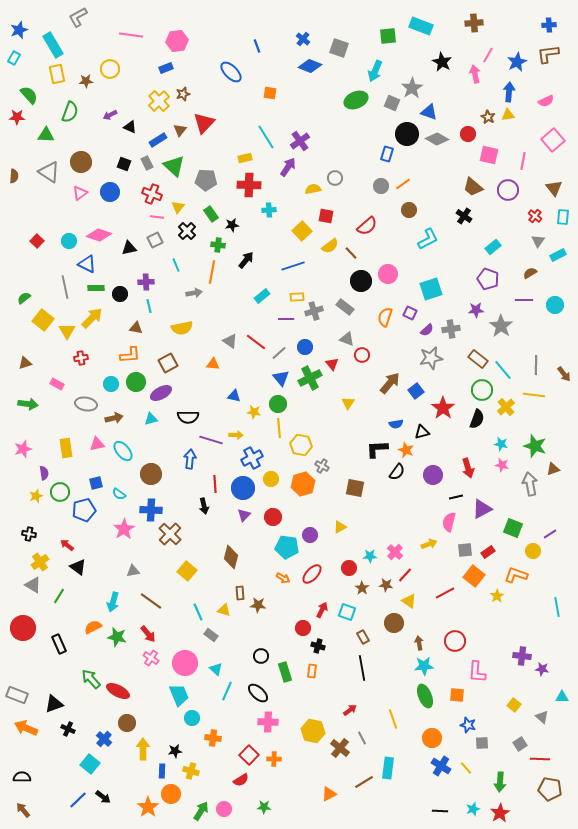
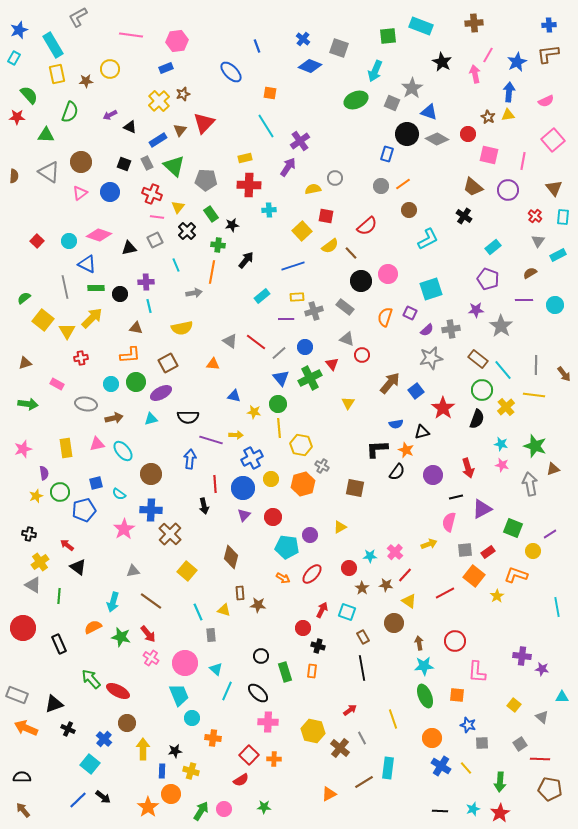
cyan line at (266, 137): moved 11 px up
green line at (59, 596): rotated 28 degrees counterclockwise
gray rectangle at (211, 635): rotated 48 degrees clockwise
green star at (117, 637): moved 4 px right
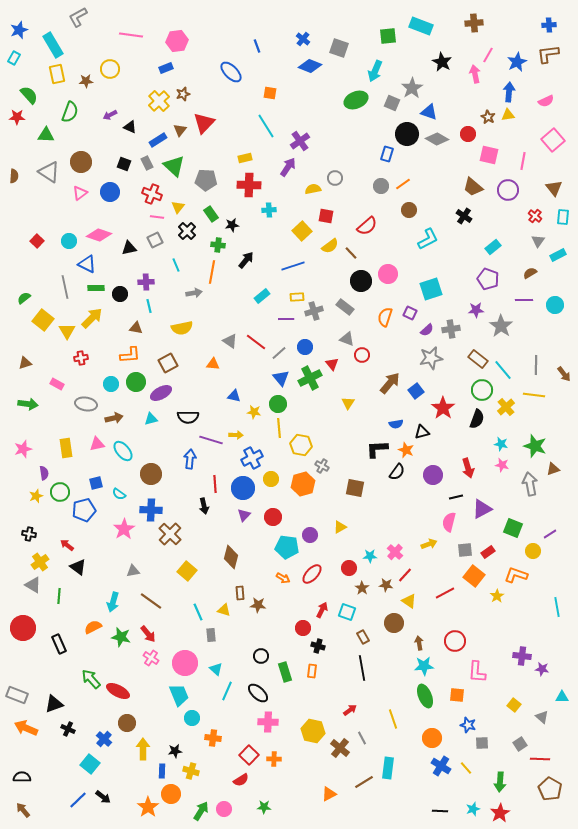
brown pentagon at (550, 789): rotated 20 degrees clockwise
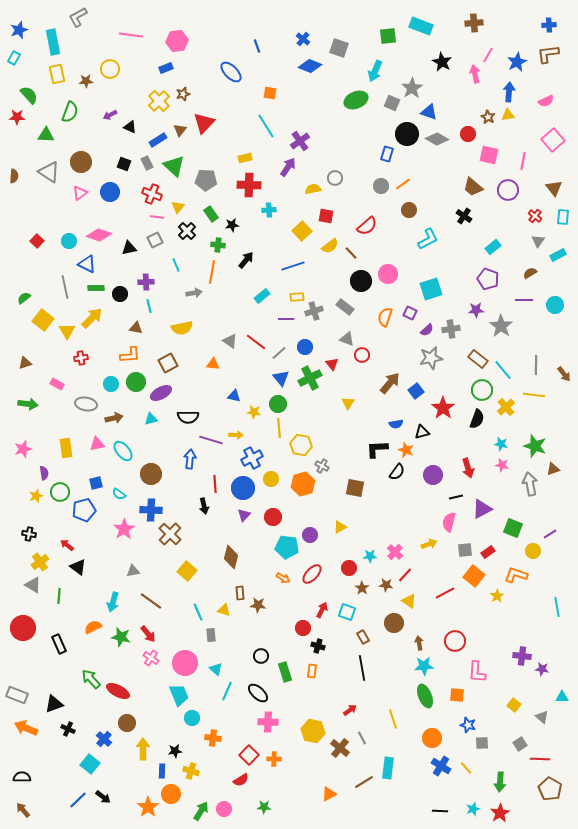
cyan rectangle at (53, 45): moved 3 px up; rotated 20 degrees clockwise
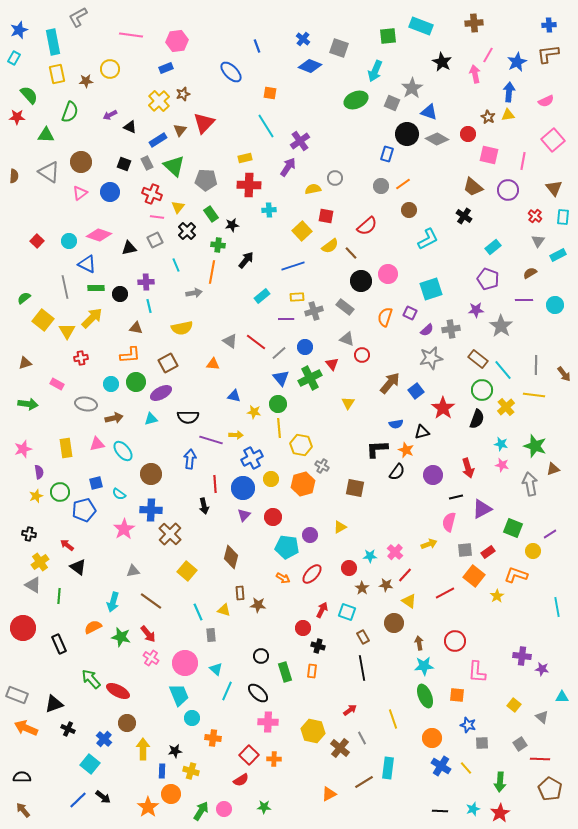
purple semicircle at (44, 473): moved 5 px left, 1 px up
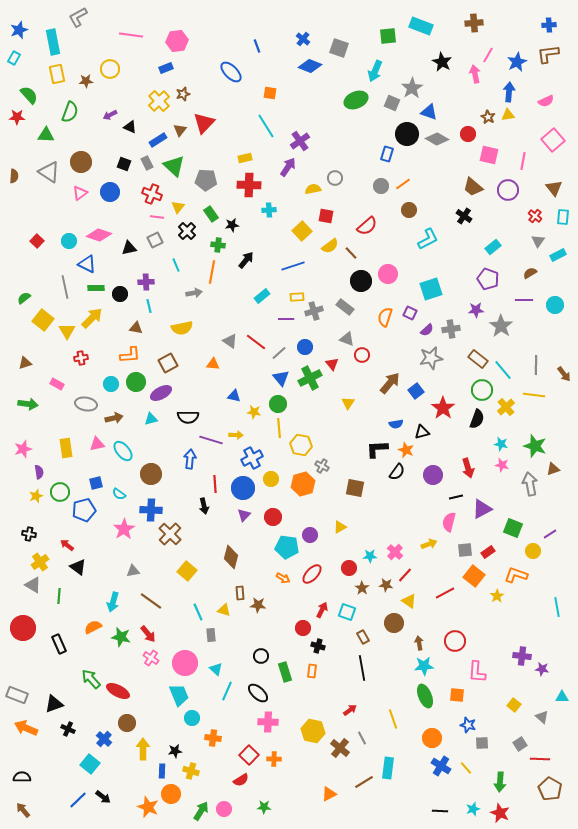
orange star at (148, 807): rotated 15 degrees counterclockwise
red star at (500, 813): rotated 18 degrees counterclockwise
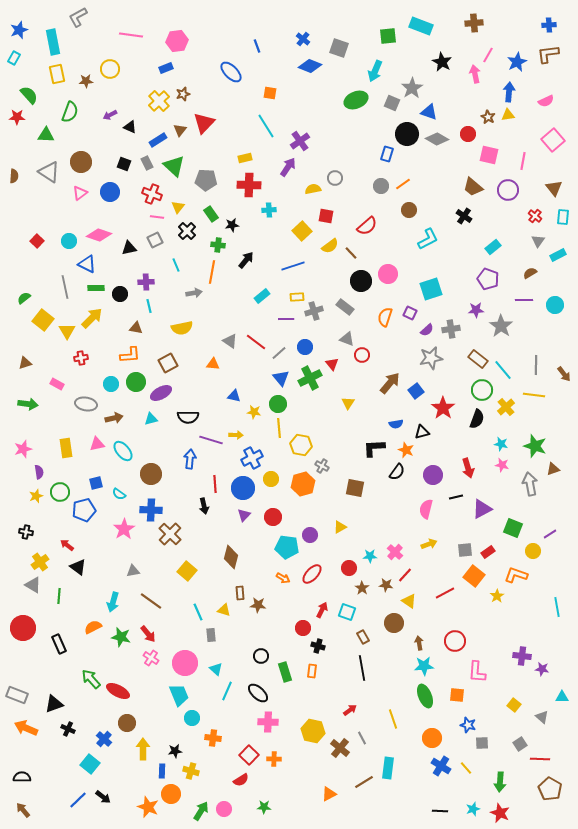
black L-shape at (377, 449): moved 3 px left, 1 px up
pink semicircle at (449, 522): moved 23 px left, 13 px up
black cross at (29, 534): moved 3 px left, 2 px up
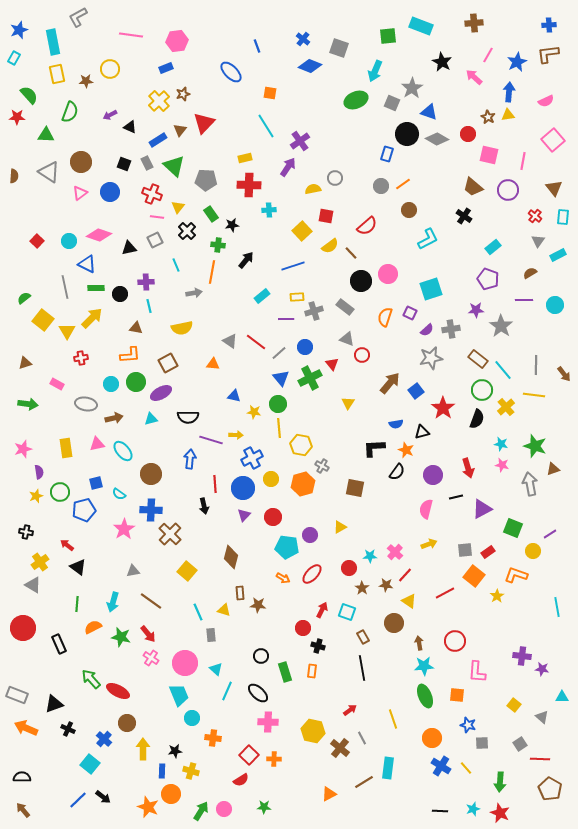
pink arrow at (475, 74): moved 1 px left, 3 px down; rotated 36 degrees counterclockwise
green line at (59, 596): moved 18 px right, 8 px down
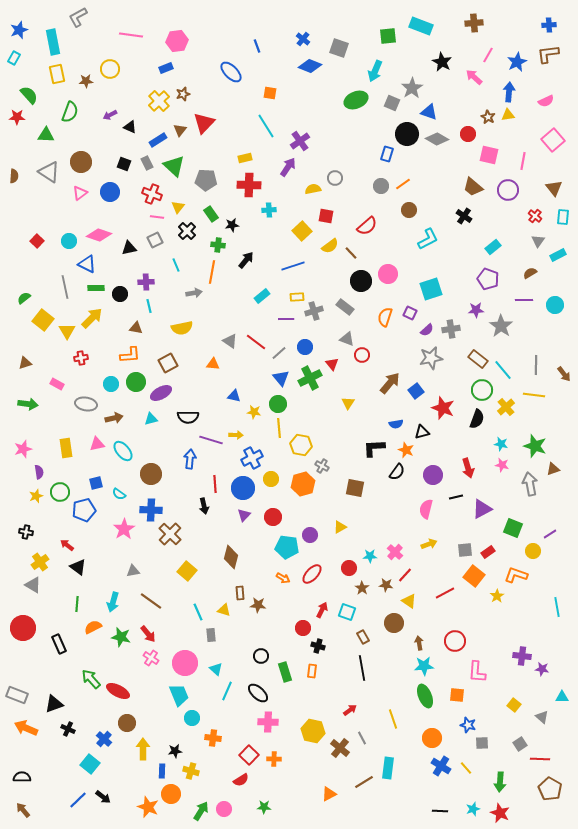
red star at (443, 408): rotated 15 degrees counterclockwise
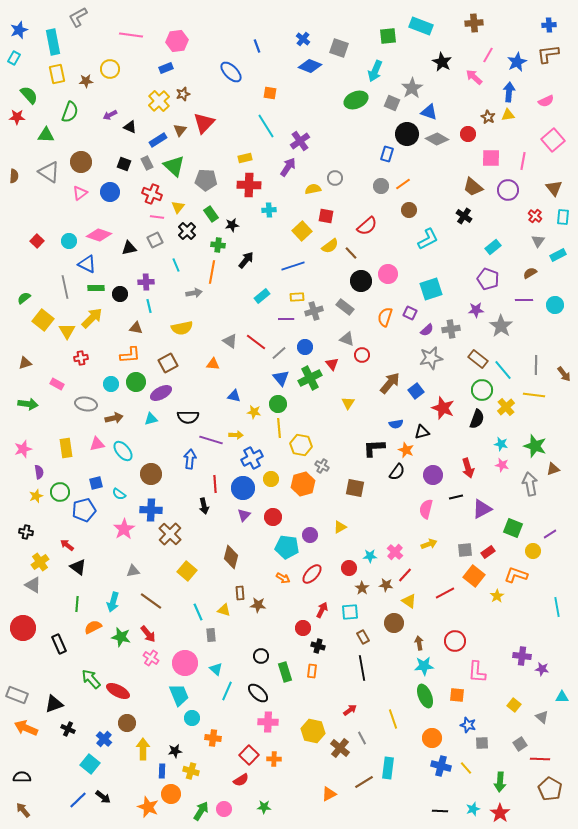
pink square at (489, 155): moved 2 px right, 3 px down; rotated 12 degrees counterclockwise
cyan square at (347, 612): moved 3 px right; rotated 24 degrees counterclockwise
blue cross at (441, 766): rotated 18 degrees counterclockwise
red star at (500, 813): rotated 12 degrees clockwise
